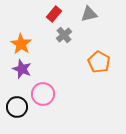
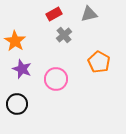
red rectangle: rotated 21 degrees clockwise
orange star: moved 6 px left, 3 px up
pink circle: moved 13 px right, 15 px up
black circle: moved 3 px up
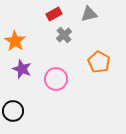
black circle: moved 4 px left, 7 px down
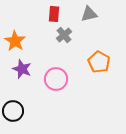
red rectangle: rotated 56 degrees counterclockwise
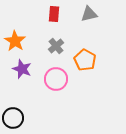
gray cross: moved 8 px left, 11 px down
orange pentagon: moved 14 px left, 2 px up
black circle: moved 7 px down
